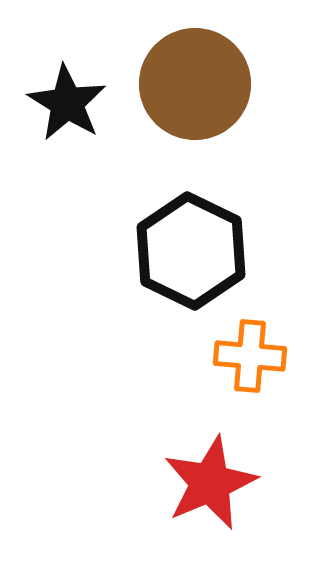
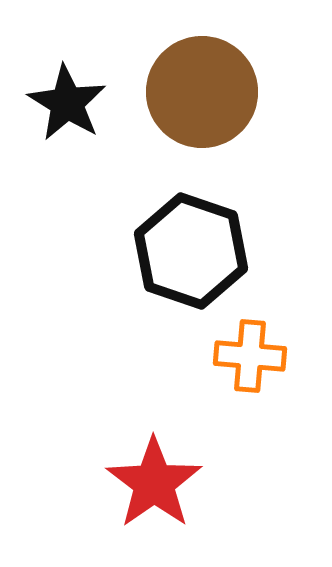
brown circle: moved 7 px right, 8 px down
black hexagon: rotated 7 degrees counterclockwise
red star: moved 56 px left; rotated 12 degrees counterclockwise
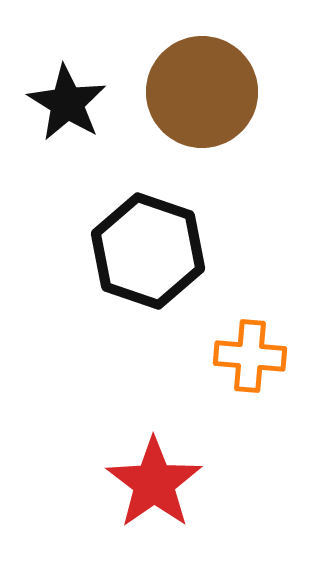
black hexagon: moved 43 px left
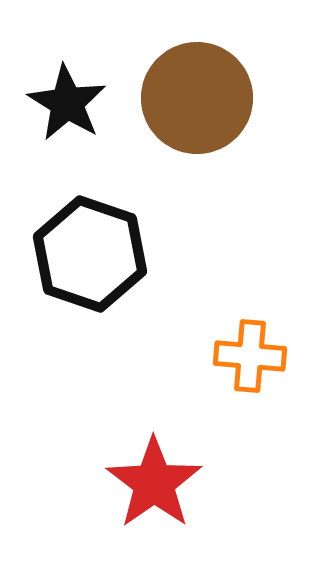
brown circle: moved 5 px left, 6 px down
black hexagon: moved 58 px left, 3 px down
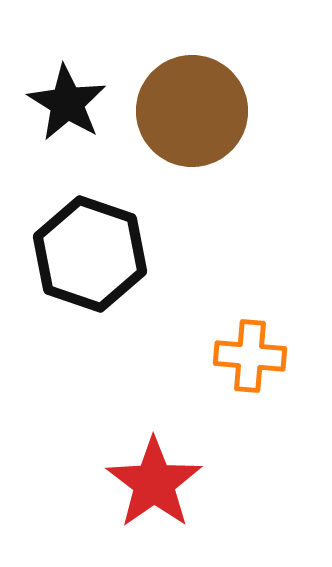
brown circle: moved 5 px left, 13 px down
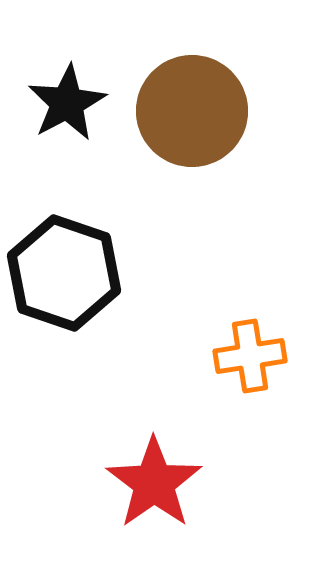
black star: rotated 12 degrees clockwise
black hexagon: moved 26 px left, 19 px down
orange cross: rotated 14 degrees counterclockwise
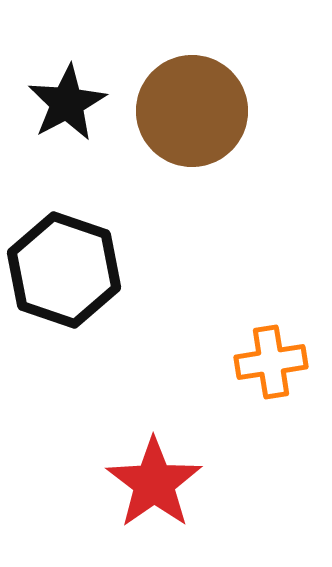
black hexagon: moved 3 px up
orange cross: moved 21 px right, 6 px down
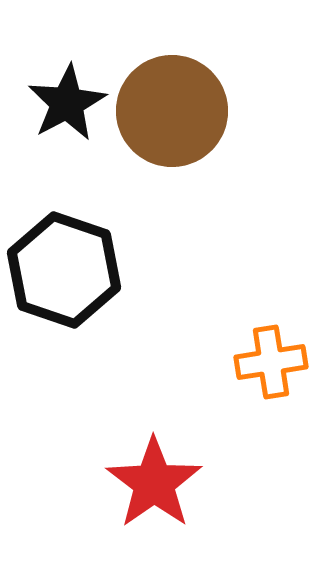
brown circle: moved 20 px left
